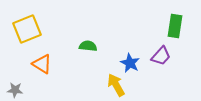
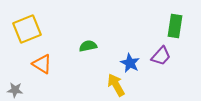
green semicircle: rotated 18 degrees counterclockwise
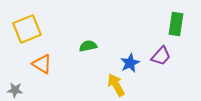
green rectangle: moved 1 px right, 2 px up
blue star: rotated 18 degrees clockwise
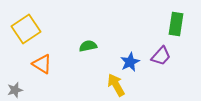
yellow square: moved 1 px left; rotated 12 degrees counterclockwise
blue star: moved 1 px up
gray star: rotated 21 degrees counterclockwise
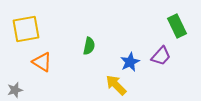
green rectangle: moved 1 px right, 2 px down; rotated 35 degrees counterclockwise
yellow square: rotated 24 degrees clockwise
green semicircle: moved 1 px right; rotated 114 degrees clockwise
orange triangle: moved 2 px up
yellow arrow: rotated 15 degrees counterclockwise
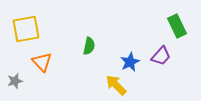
orange triangle: rotated 15 degrees clockwise
gray star: moved 9 px up
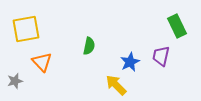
purple trapezoid: rotated 150 degrees clockwise
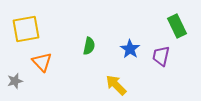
blue star: moved 13 px up; rotated 12 degrees counterclockwise
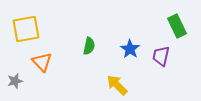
yellow arrow: moved 1 px right
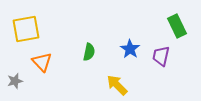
green semicircle: moved 6 px down
